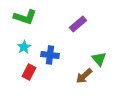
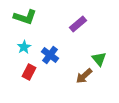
blue cross: rotated 30 degrees clockwise
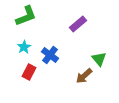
green L-shape: moved 1 px right, 1 px up; rotated 40 degrees counterclockwise
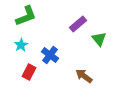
cyan star: moved 3 px left, 2 px up
green triangle: moved 20 px up
brown arrow: rotated 78 degrees clockwise
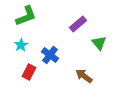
green triangle: moved 4 px down
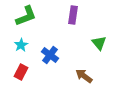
purple rectangle: moved 5 px left, 9 px up; rotated 42 degrees counterclockwise
red rectangle: moved 8 px left
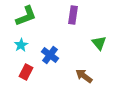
red rectangle: moved 5 px right
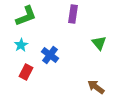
purple rectangle: moved 1 px up
brown arrow: moved 12 px right, 11 px down
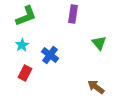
cyan star: moved 1 px right
red rectangle: moved 1 px left, 1 px down
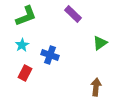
purple rectangle: rotated 54 degrees counterclockwise
green triangle: moved 1 px right; rotated 35 degrees clockwise
blue cross: rotated 18 degrees counterclockwise
brown arrow: rotated 60 degrees clockwise
